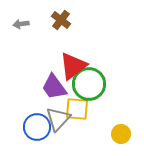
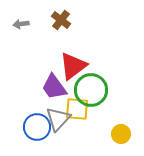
green circle: moved 2 px right, 6 px down
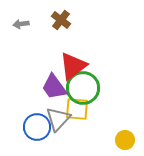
green circle: moved 8 px left, 2 px up
yellow circle: moved 4 px right, 6 px down
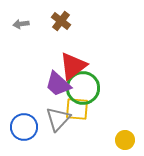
brown cross: moved 1 px down
purple trapezoid: moved 4 px right, 3 px up; rotated 12 degrees counterclockwise
blue circle: moved 13 px left
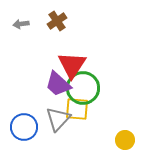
brown cross: moved 4 px left; rotated 18 degrees clockwise
red triangle: moved 1 px left, 1 px up; rotated 20 degrees counterclockwise
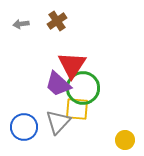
gray triangle: moved 3 px down
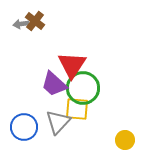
brown cross: moved 22 px left; rotated 18 degrees counterclockwise
purple trapezoid: moved 4 px left
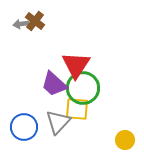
red triangle: moved 4 px right
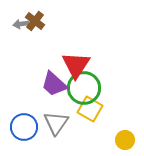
green circle: moved 1 px right
yellow square: moved 13 px right; rotated 25 degrees clockwise
gray triangle: moved 2 px left, 1 px down; rotated 8 degrees counterclockwise
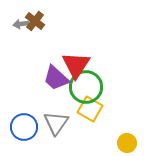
purple trapezoid: moved 2 px right, 6 px up
green circle: moved 2 px right, 1 px up
yellow circle: moved 2 px right, 3 px down
